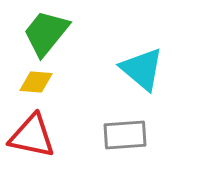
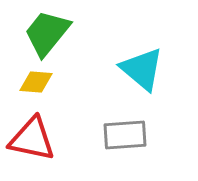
green trapezoid: moved 1 px right
red triangle: moved 3 px down
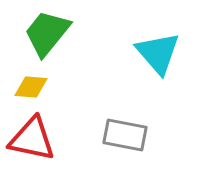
cyan triangle: moved 16 px right, 16 px up; rotated 9 degrees clockwise
yellow diamond: moved 5 px left, 5 px down
gray rectangle: rotated 15 degrees clockwise
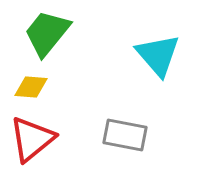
cyan triangle: moved 2 px down
red triangle: rotated 51 degrees counterclockwise
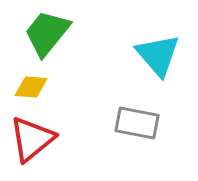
gray rectangle: moved 12 px right, 12 px up
